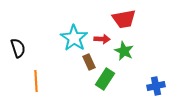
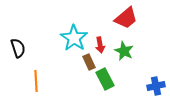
red trapezoid: moved 2 px right, 1 px up; rotated 30 degrees counterclockwise
red arrow: moved 2 px left, 6 px down; rotated 77 degrees clockwise
green rectangle: rotated 60 degrees counterclockwise
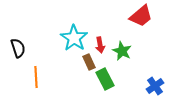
red trapezoid: moved 15 px right, 2 px up
green star: moved 2 px left
orange line: moved 4 px up
blue cross: moved 1 px left; rotated 24 degrees counterclockwise
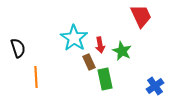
red trapezoid: rotated 75 degrees counterclockwise
green rectangle: rotated 15 degrees clockwise
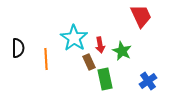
black semicircle: rotated 18 degrees clockwise
orange line: moved 10 px right, 18 px up
blue cross: moved 7 px left, 5 px up
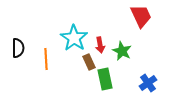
blue cross: moved 2 px down
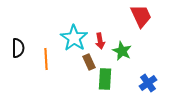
red arrow: moved 4 px up
green rectangle: rotated 15 degrees clockwise
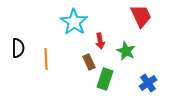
cyan star: moved 16 px up
green star: moved 4 px right
green rectangle: rotated 15 degrees clockwise
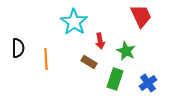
brown rectangle: rotated 35 degrees counterclockwise
green rectangle: moved 10 px right
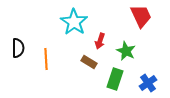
red arrow: rotated 28 degrees clockwise
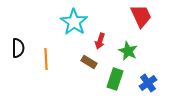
green star: moved 2 px right
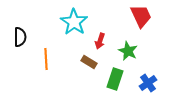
black semicircle: moved 2 px right, 11 px up
